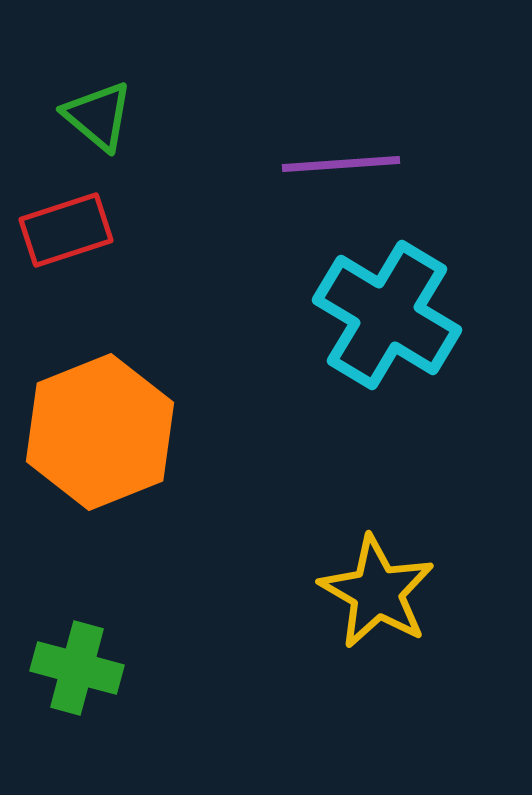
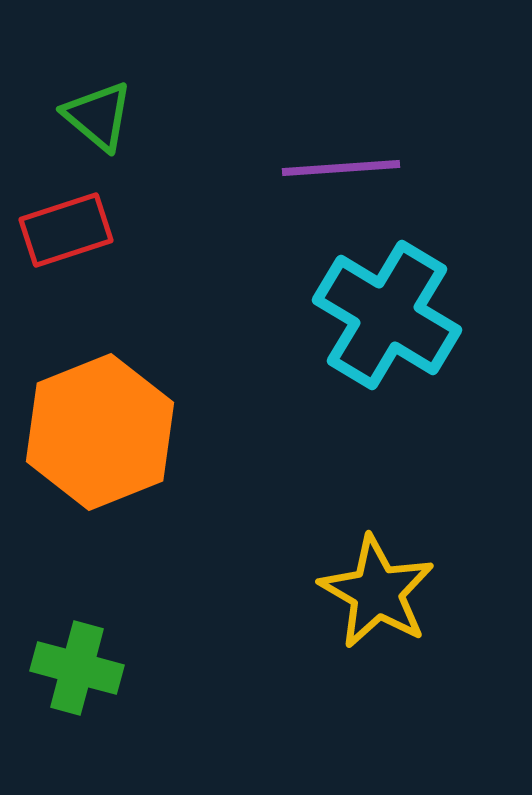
purple line: moved 4 px down
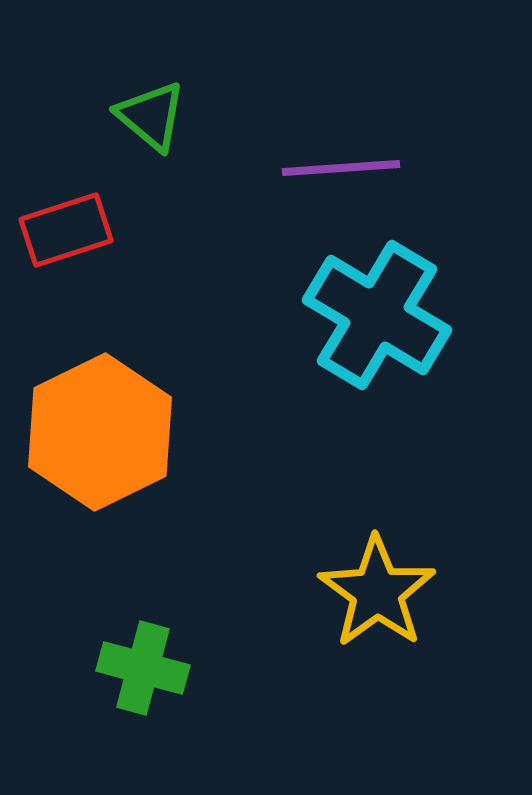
green triangle: moved 53 px right
cyan cross: moved 10 px left
orange hexagon: rotated 4 degrees counterclockwise
yellow star: rotated 6 degrees clockwise
green cross: moved 66 px right
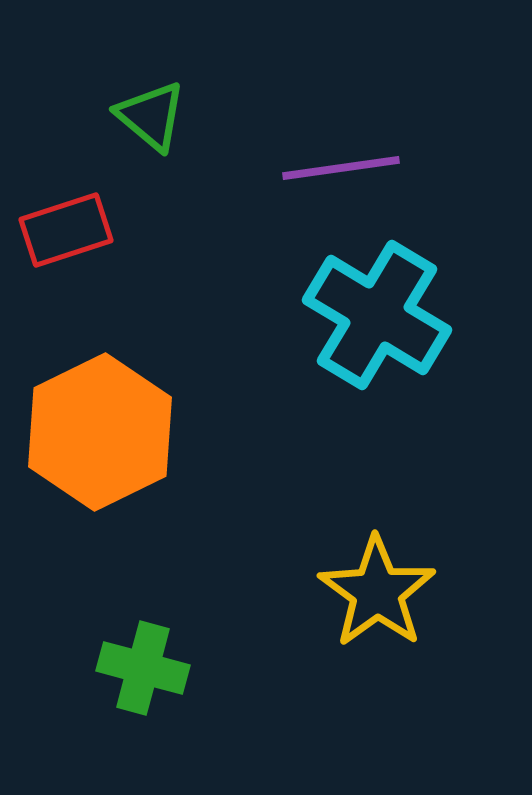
purple line: rotated 4 degrees counterclockwise
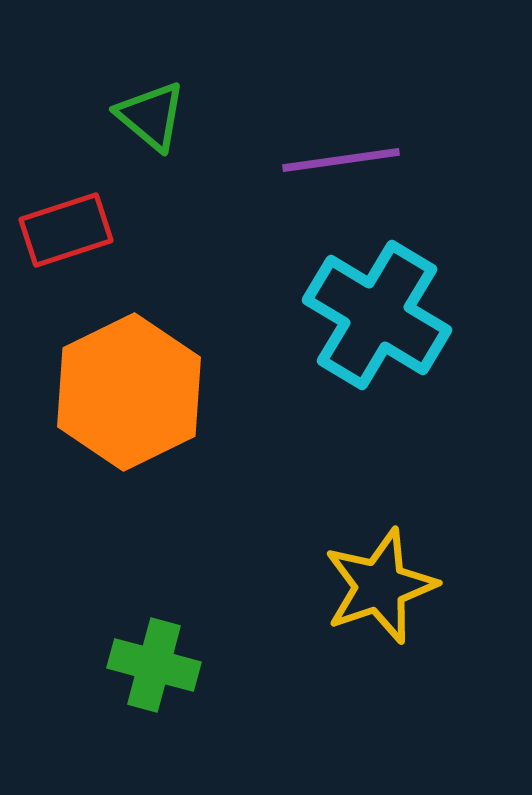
purple line: moved 8 px up
orange hexagon: moved 29 px right, 40 px up
yellow star: moved 3 px right, 6 px up; rotated 17 degrees clockwise
green cross: moved 11 px right, 3 px up
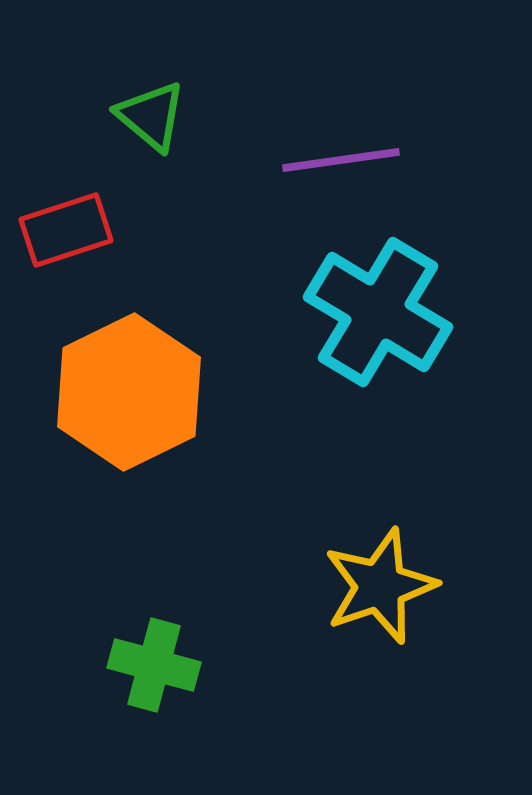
cyan cross: moved 1 px right, 3 px up
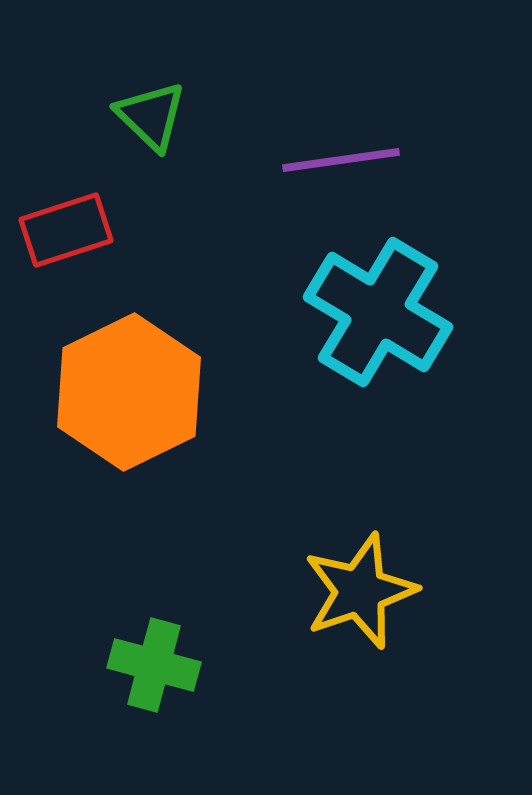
green triangle: rotated 4 degrees clockwise
yellow star: moved 20 px left, 5 px down
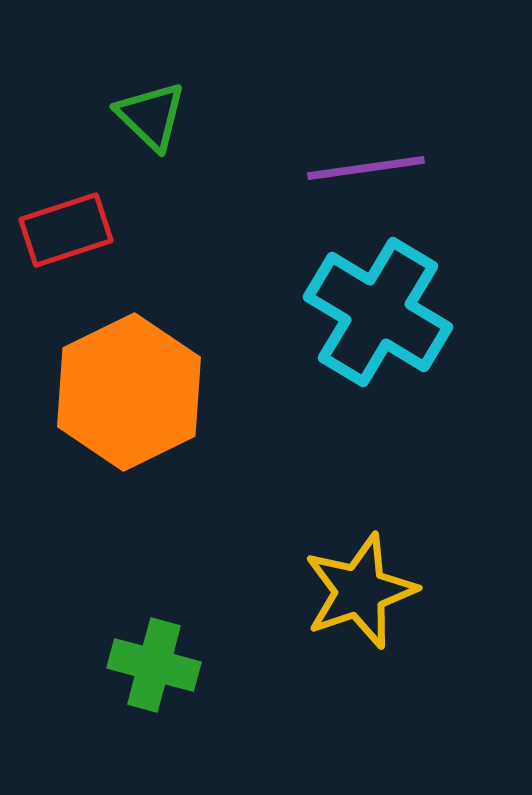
purple line: moved 25 px right, 8 px down
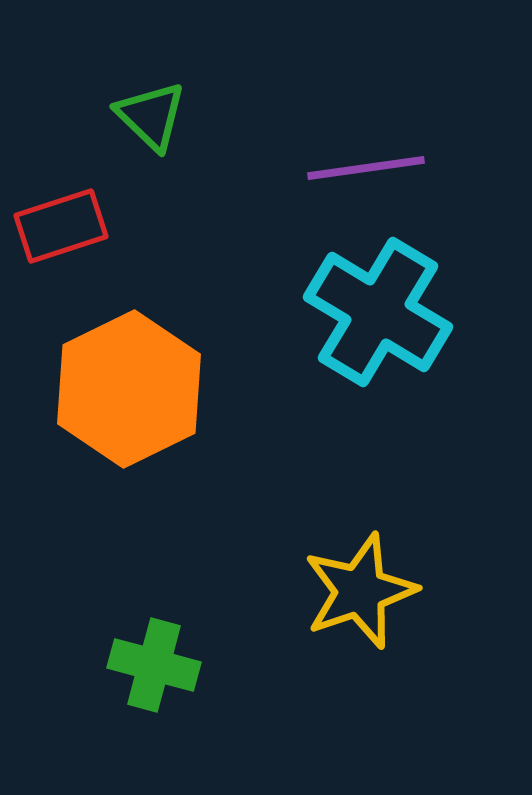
red rectangle: moved 5 px left, 4 px up
orange hexagon: moved 3 px up
